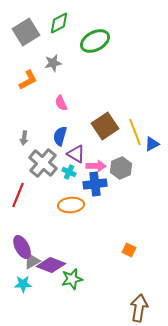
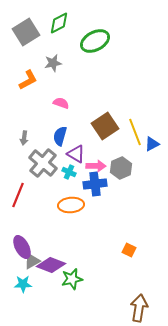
pink semicircle: rotated 133 degrees clockwise
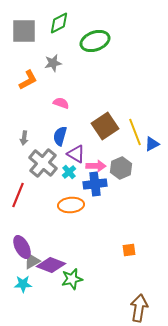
gray square: moved 2 px left, 1 px up; rotated 32 degrees clockwise
green ellipse: rotated 8 degrees clockwise
cyan cross: rotated 24 degrees clockwise
orange square: rotated 32 degrees counterclockwise
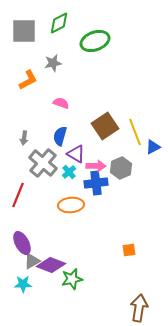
blue triangle: moved 1 px right, 3 px down
blue cross: moved 1 px right, 1 px up
purple ellipse: moved 4 px up
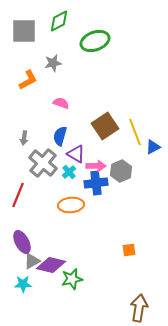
green diamond: moved 2 px up
gray hexagon: moved 3 px down
purple ellipse: moved 1 px up
purple diamond: rotated 8 degrees counterclockwise
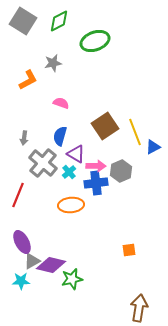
gray square: moved 1 px left, 10 px up; rotated 32 degrees clockwise
cyan star: moved 2 px left, 3 px up
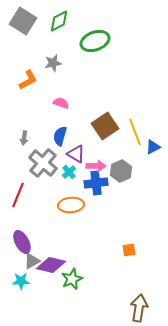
green star: rotated 10 degrees counterclockwise
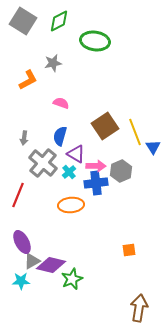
green ellipse: rotated 28 degrees clockwise
blue triangle: rotated 35 degrees counterclockwise
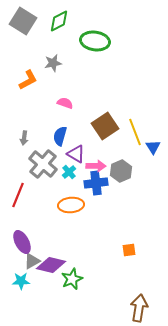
pink semicircle: moved 4 px right
gray cross: moved 1 px down
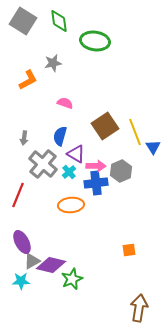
green diamond: rotated 70 degrees counterclockwise
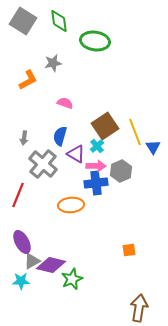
cyan cross: moved 28 px right, 26 px up
